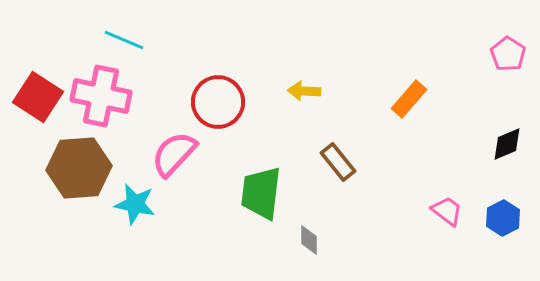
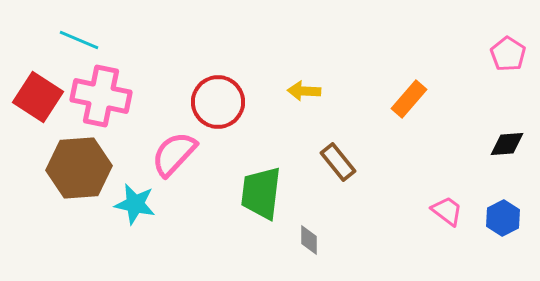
cyan line: moved 45 px left
black diamond: rotated 18 degrees clockwise
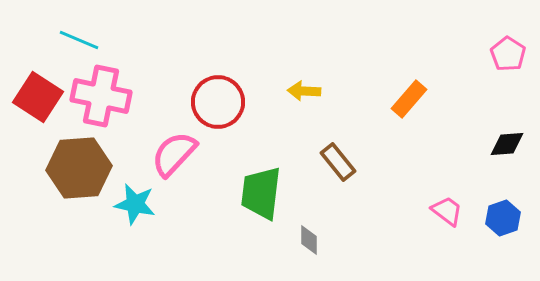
blue hexagon: rotated 8 degrees clockwise
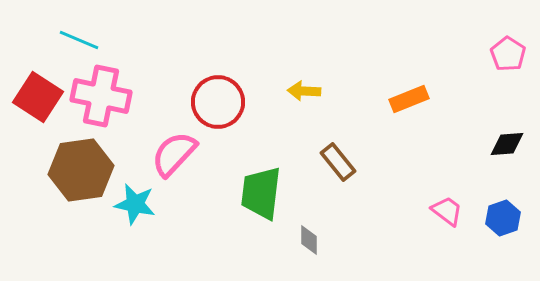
orange rectangle: rotated 27 degrees clockwise
brown hexagon: moved 2 px right, 2 px down; rotated 4 degrees counterclockwise
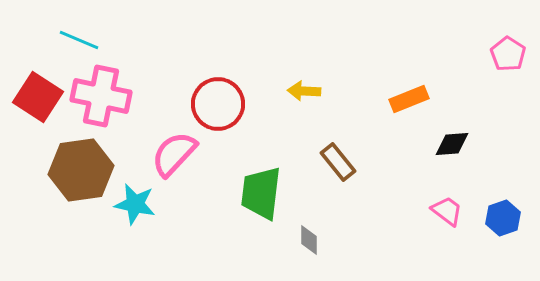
red circle: moved 2 px down
black diamond: moved 55 px left
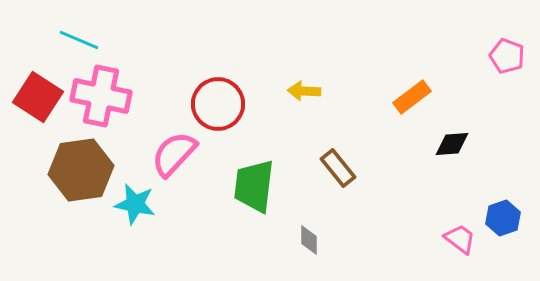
pink pentagon: moved 1 px left, 2 px down; rotated 12 degrees counterclockwise
orange rectangle: moved 3 px right, 2 px up; rotated 15 degrees counterclockwise
brown rectangle: moved 6 px down
green trapezoid: moved 7 px left, 7 px up
pink trapezoid: moved 13 px right, 28 px down
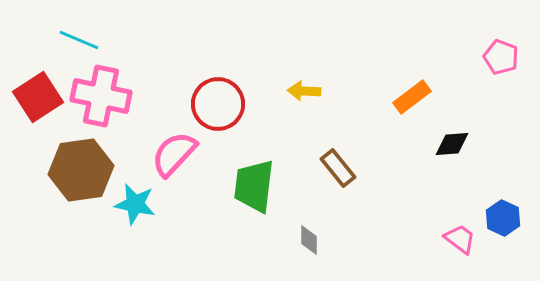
pink pentagon: moved 6 px left, 1 px down
red square: rotated 24 degrees clockwise
blue hexagon: rotated 16 degrees counterclockwise
